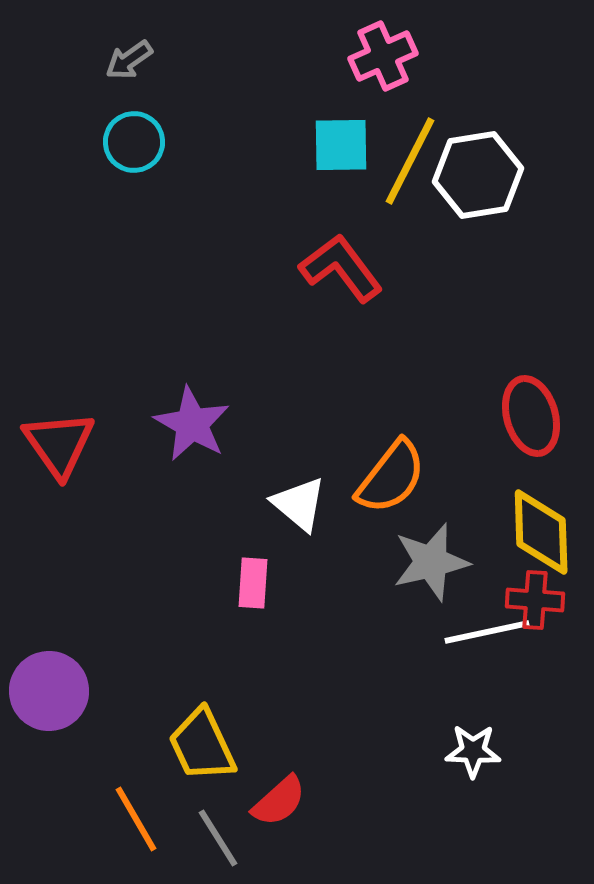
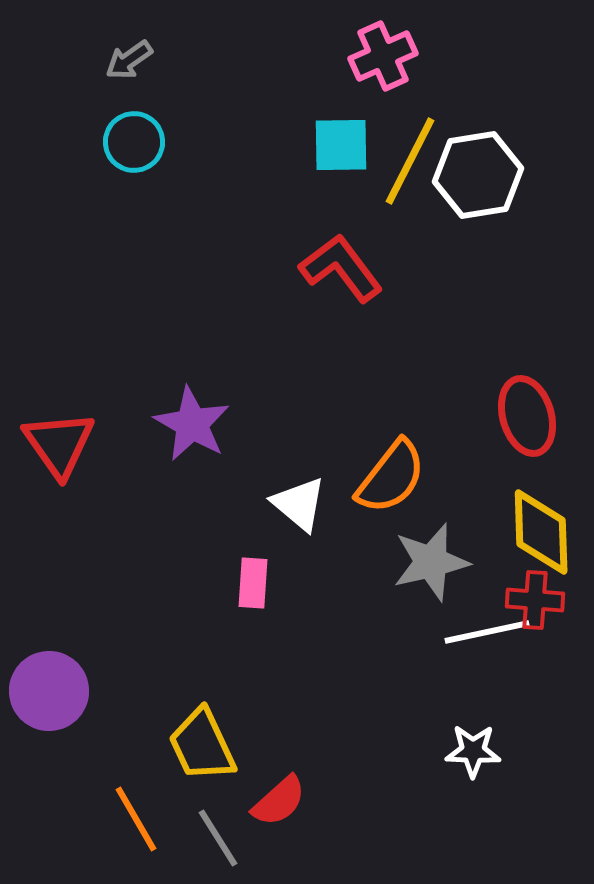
red ellipse: moved 4 px left
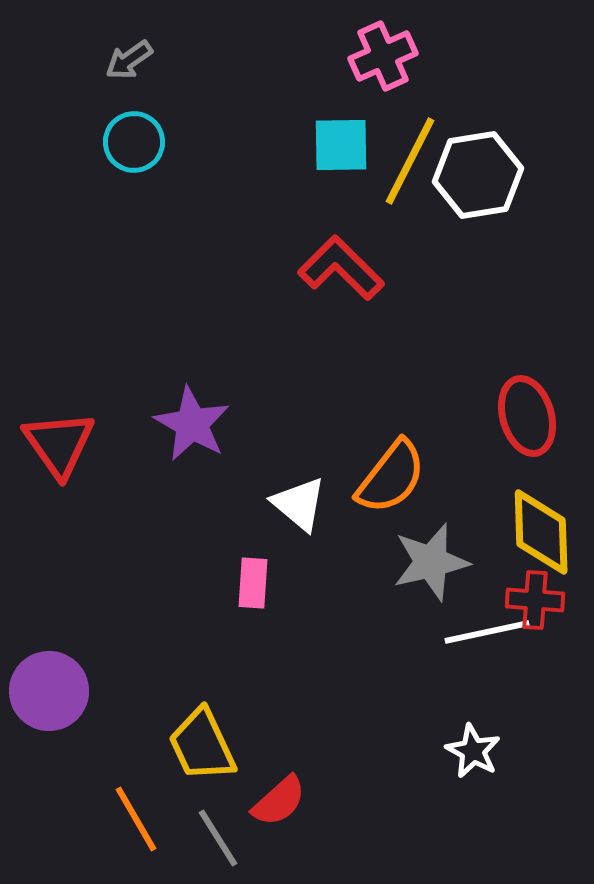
red L-shape: rotated 8 degrees counterclockwise
white star: rotated 26 degrees clockwise
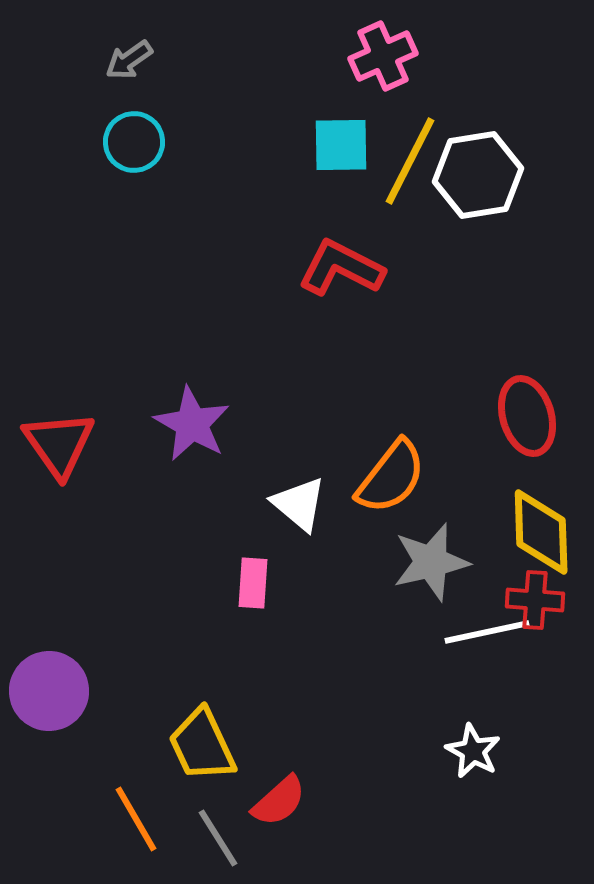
red L-shape: rotated 18 degrees counterclockwise
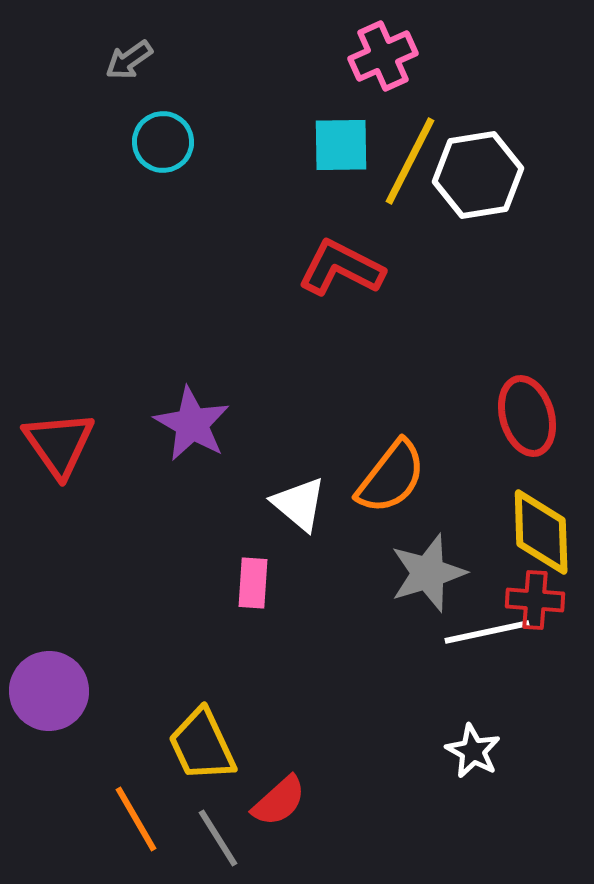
cyan circle: moved 29 px right
gray star: moved 3 px left, 11 px down; rotated 4 degrees counterclockwise
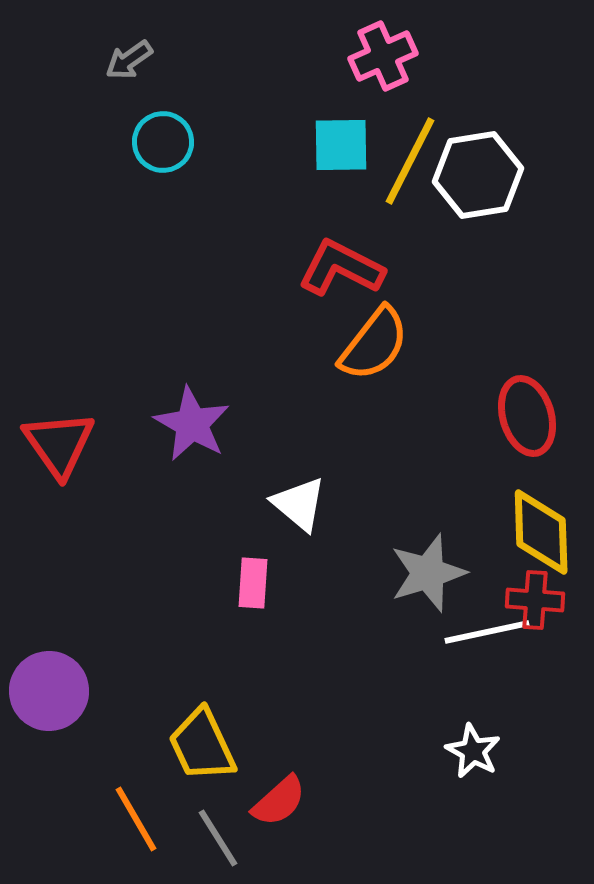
orange semicircle: moved 17 px left, 133 px up
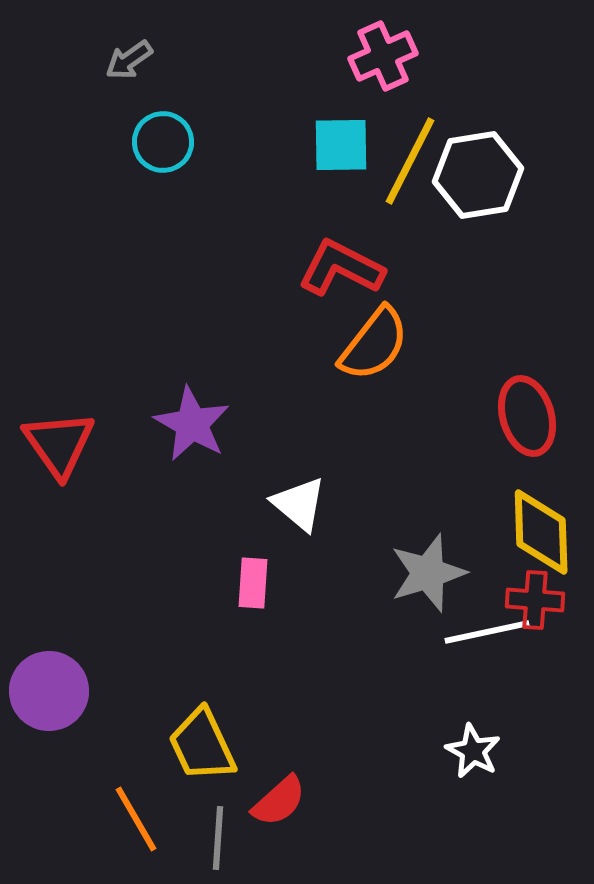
gray line: rotated 36 degrees clockwise
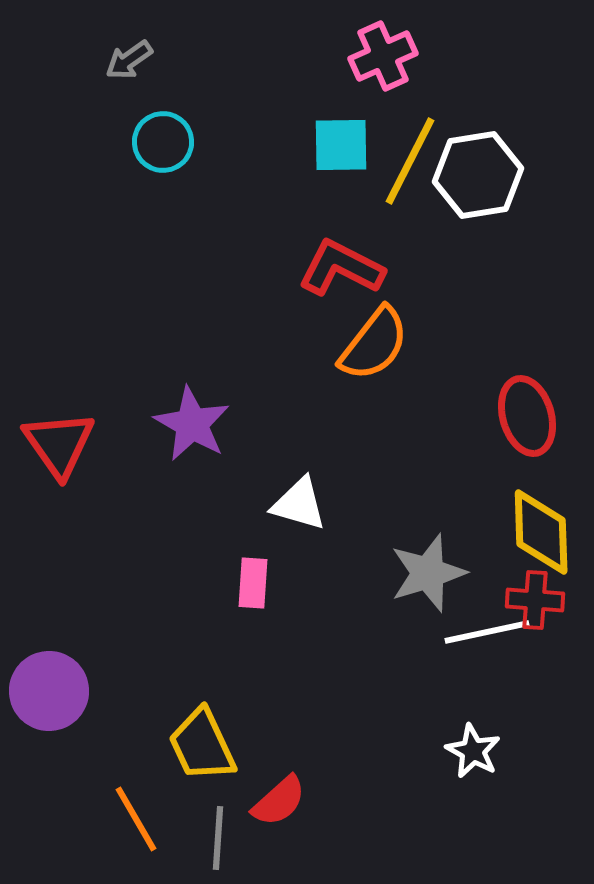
white triangle: rotated 24 degrees counterclockwise
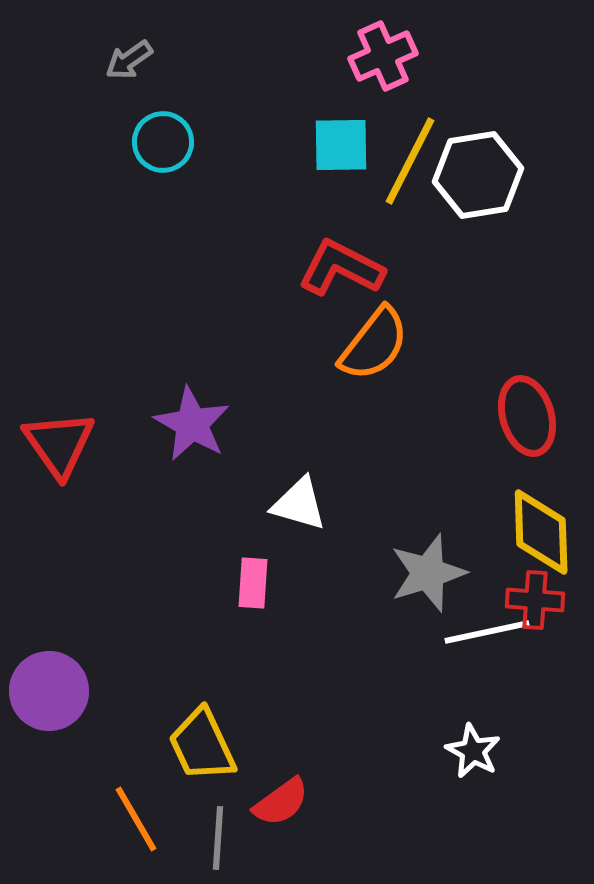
red semicircle: moved 2 px right, 1 px down; rotated 6 degrees clockwise
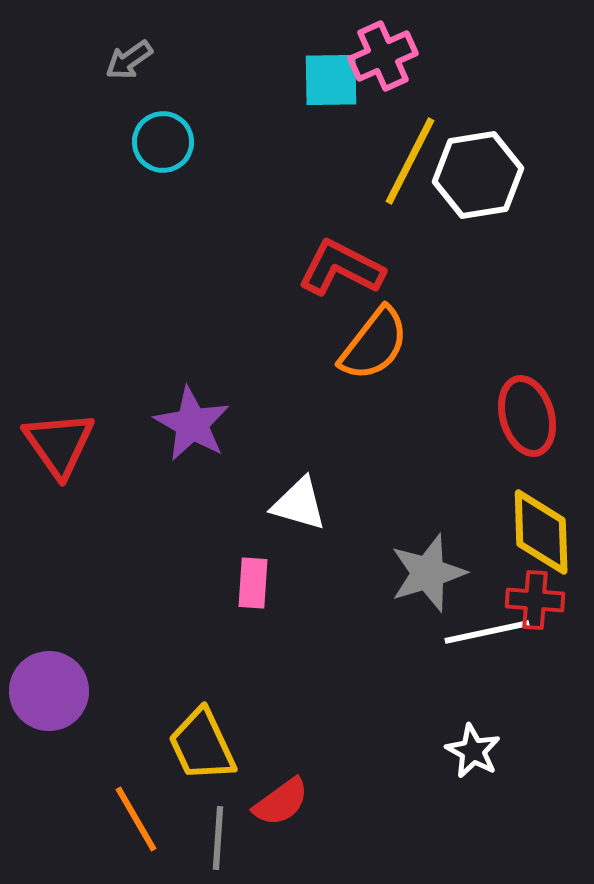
cyan square: moved 10 px left, 65 px up
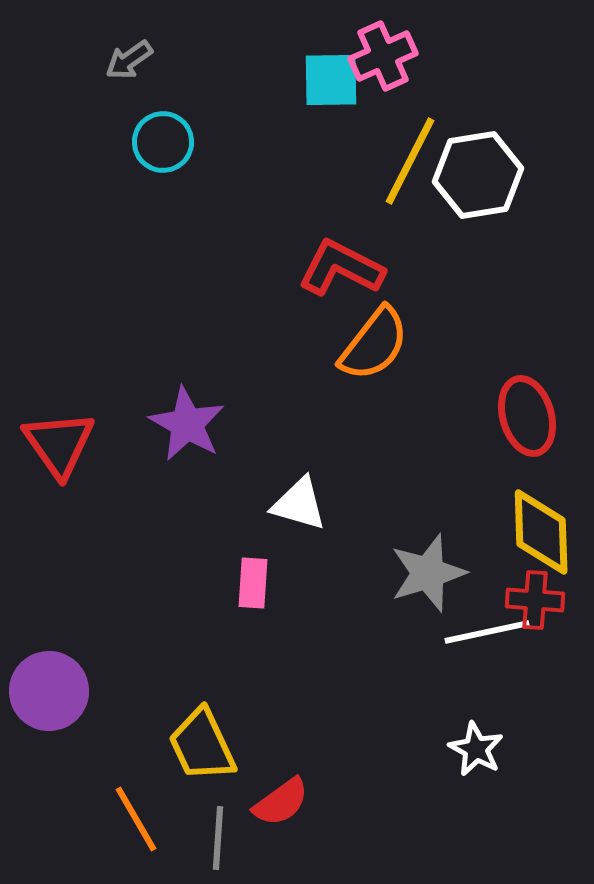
purple star: moved 5 px left
white star: moved 3 px right, 2 px up
